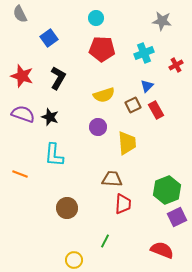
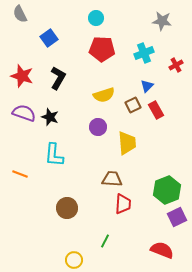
purple semicircle: moved 1 px right, 1 px up
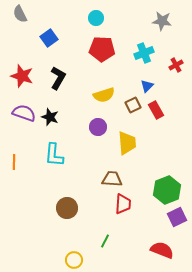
orange line: moved 6 px left, 12 px up; rotated 70 degrees clockwise
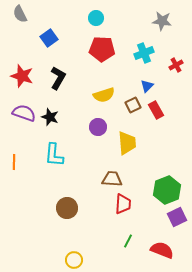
green line: moved 23 px right
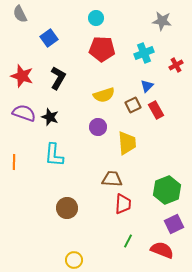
purple square: moved 3 px left, 7 px down
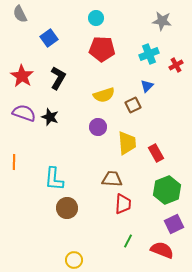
cyan cross: moved 5 px right, 1 px down
red star: rotated 15 degrees clockwise
red rectangle: moved 43 px down
cyan L-shape: moved 24 px down
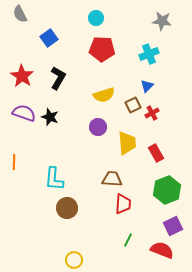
red cross: moved 24 px left, 48 px down
purple square: moved 1 px left, 2 px down
green line: moved 1 px up
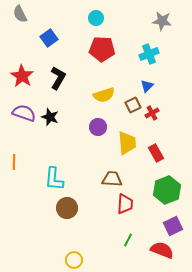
red trapezoid: moved 2 px right
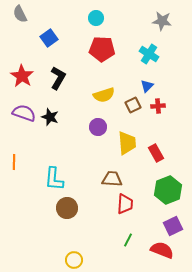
cyan cross: rotated 36 degrees counterclockwise
red cross: moved 6 px right, 7 px up; rotated 24 degrees clockwise
green hexagon: moved 1 px right
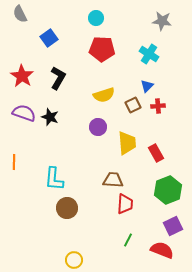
brown trapezoid: moved 1 px right, 1 px down
